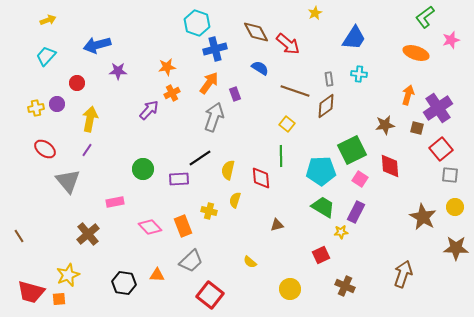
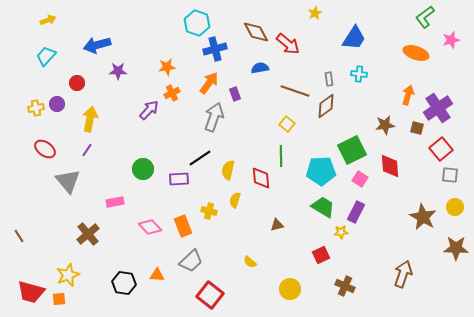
blue semicircle at (260, 68): rotated 42 degrees counterclockwise
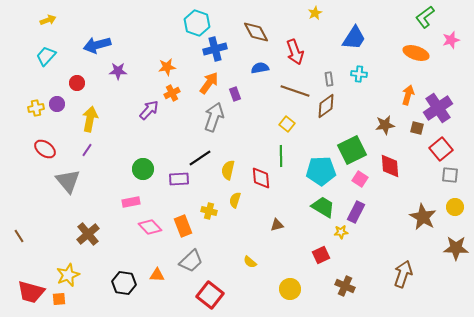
red arrow at (288, 44): moved 7 px right, 8 px down; rotated 30 degrees clockwise
pink rectangle at (115, 202): moved 16 px right
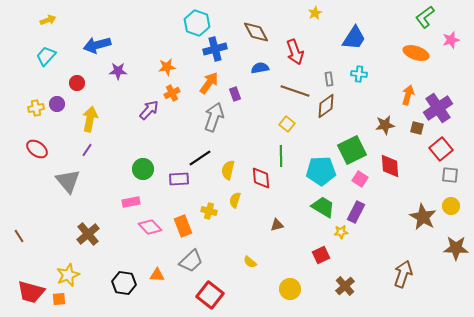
red ellipse at (45, 149): moved 8 px left
yellow circle at (455, 207): moved 4 px left, 1 px up
brown cross at (345, 286): rotated 24 degrees clockwise
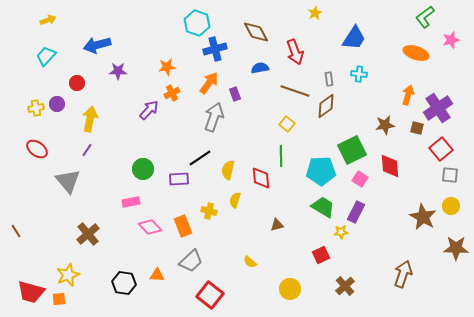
brown line at (19, 236): moved 3 px left, 5 px up
